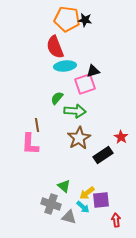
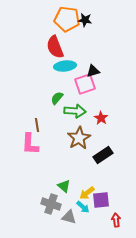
red star: moved 20 px left, 19 px up
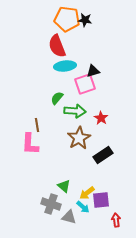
red semicircle: moved 2 px right, 1 px up
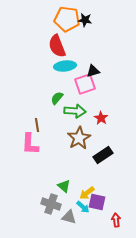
purple square: moved 4 px left, 2 px down; rotated 18 degrees clockwise
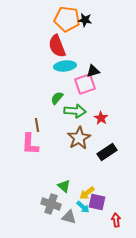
black rectangle: moved 4 px right, 3 px up
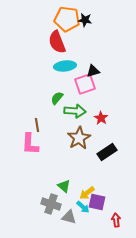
red semicircle: moved 4 px up
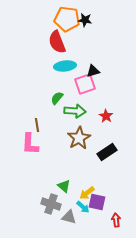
red star: moved 5 px right, 2 px up
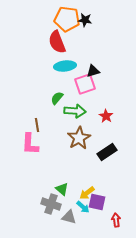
green triangle: moved 2 px left, 3 px down
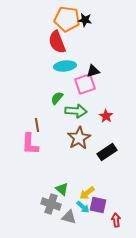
green arrow: moved 1 px right
purple square: moved 1 px right, 3 px down
